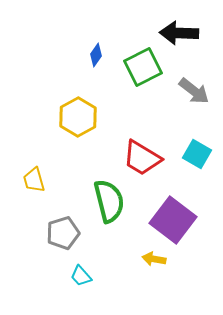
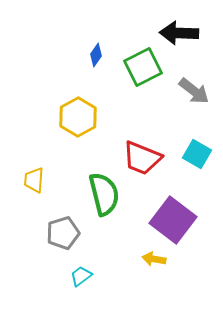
red trapezoid: rotated 9 degrees counterclockwise
yellow trapezoid: rotated 20 degrees clockwise
green semicircle: moved 5 px left, 7 px up
cyan trapezoid: rotated 95 degrees clockwise
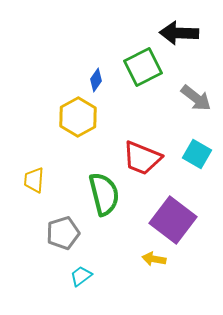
blue diamond: moved 25 px down
gray arrow: moved 2 px right, 7 px down
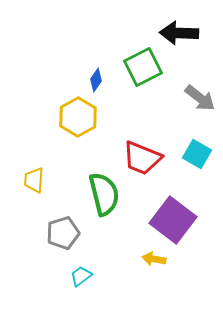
gray arrow: moved 4 px right
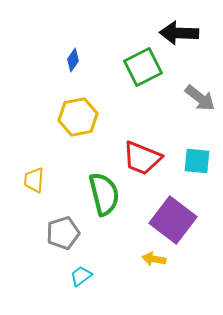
blue diamond: moved 23 px left, 20 px up
yellow hexagon: rotated 18 degrees clockwise
cyan square: moved 7 px down; rotated 24 degrees counterclockwise
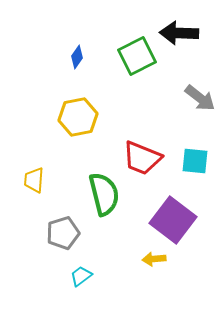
blue diamond: moved 4 px right, 3 px up
green square: moved 6 px left, 11 px up
cyan square: moved 2 px left
yellow arrow: rotated 15 degrees counterclockwise
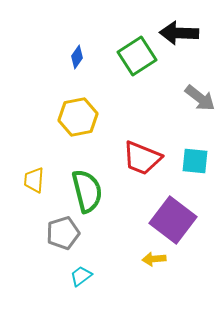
green square: rotated 6 degrees counterclockwise
green semicircle: moved 17 px left, 3 px up
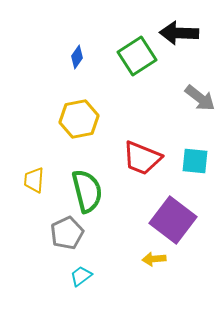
yellow hexagon: moved 1 px right, 2 px down
gray pentagon: moved 4 px right; rotated 8 degrees counterclockwise
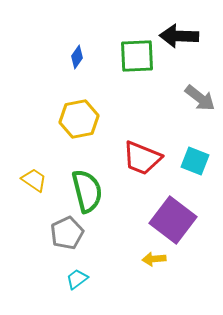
black arrow: moved 3 px down
green square: rotated 30 degrees clockwise
cyan square: rotated 16 degrees clockwise
yellow trapezoid: rotated 120 degrees clockwise
cyan trapezoid: moved 4 px left, 3 px down
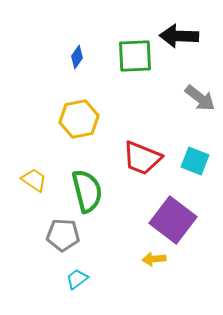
green square: moved 2 px left
gray pentagon: moved 4 px left, 2 px down; rotated 28 degrees clockwise
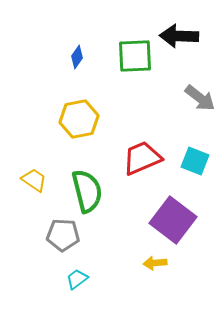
red trapezoid: rotated 135 degrees clockwise
yellow arrow: moved 1 px right, 4 px down
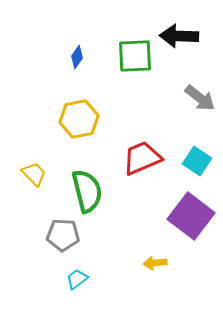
cyan square: moved 2 px right; rotated 12 degrees clockwise
yellow trapezoid: moved 6 px up; rotated 12 degrees clockwise
purple square: moved 18 px right, 4 px up
